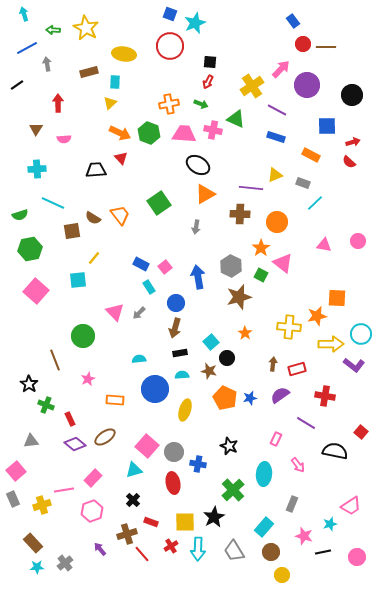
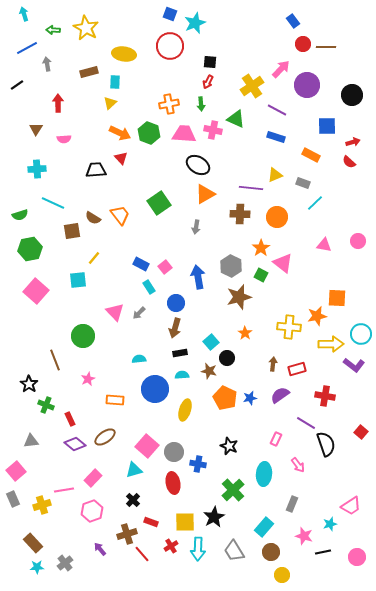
green arrow at (201, 104): rotated 64 degrees clockwise
orange circle at (277, 222): moved 5 px up
black semicircle at (335, 451): moved 9 px left, 7 px up; rotated 60 degrees clockwise
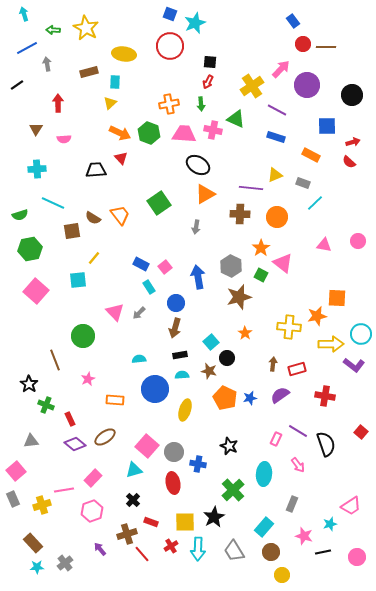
black rectangle at (180, 353): moved 2 px down
purple line at (306, 423): moved 8 px left, 8 px down
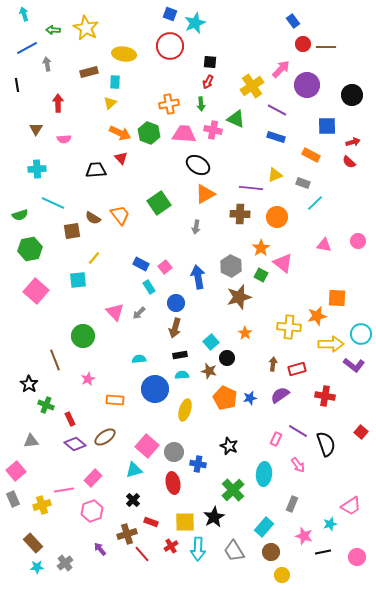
black line at (17, 85): rotated 64 degrees counterclockwise
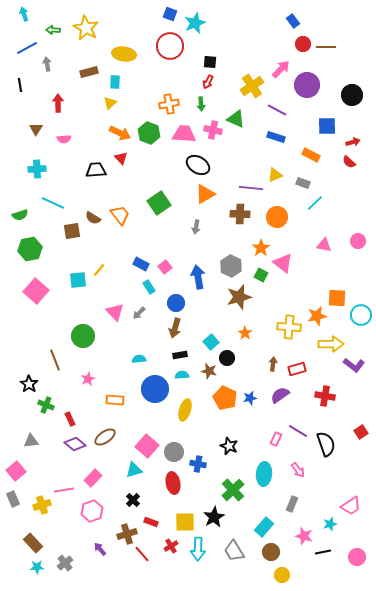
black line at (17, 85): moved 3 px right
yellow line at (94, 258): moved 5 px right, 12 px down
cyan circle at (361, 334): moved 19 px up
red square at (361, 432): rotated 16 degrees clockwise
pink arrow at (298, 465): moved 5 px down
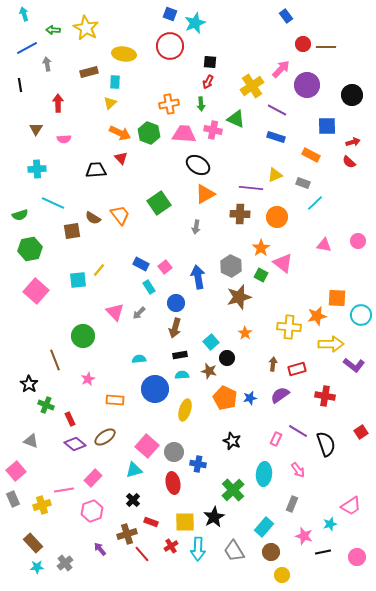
blue rectangle at (293, 21): moved 7 px left, 5 px up
gray triangle at (31, 441): rotated 28 degrees clockwise
black star at (229, 446): moved 3 px right, 5 px up
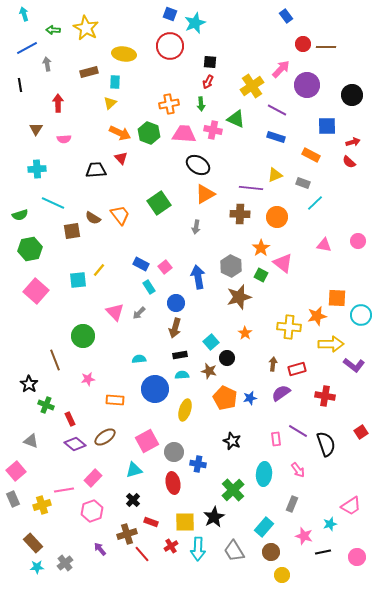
pink star at (88, 379): rotated 16 degrees clockwise
purple semicircle at (280, 395): moved 1 px right, 2 px up
pink rectangle at (276, 439): rotated 32 degrees counterclockwise
pink square at (147, 446): moved 5 px up; rotated 20 degrees clockwise
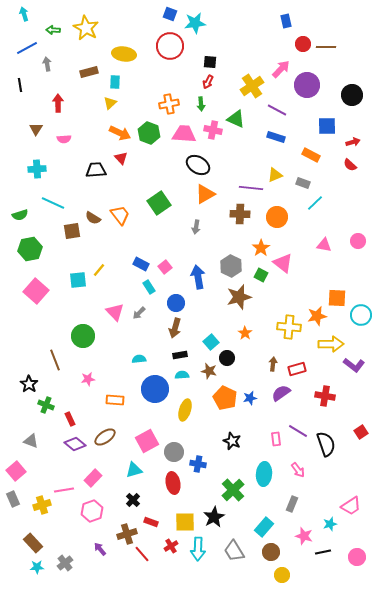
blue rectangle at (286, 16): moved 5 px down; rotated 24 degrees clockwise
cyan star at (195, 23): rotated 15 degrees clockwise
red semicircle at (349, 162): moved 1 px right, 3 px down
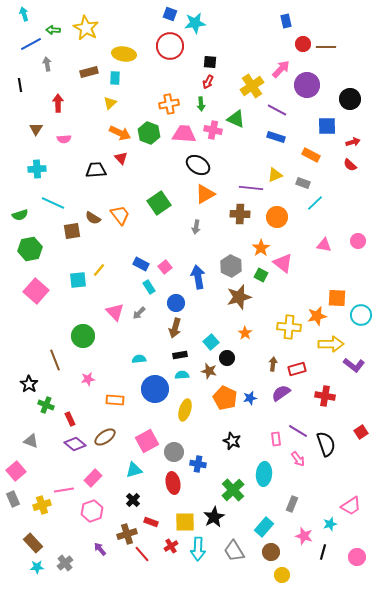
blue line at (27, 48): moved 4 px right, 4 px up
cyan rectangle at (115, 82): moved 4 px up
black circle at (352, 95): moved 2 px left, 4 px down
pink arrow at (298, 470): moved 11 px up
black line at (323, 552): rotated 63 degrees counterclockwise
